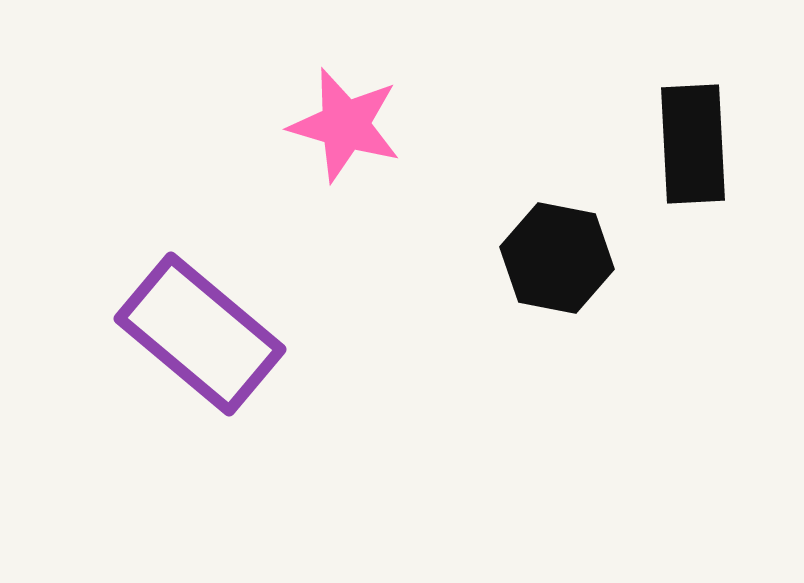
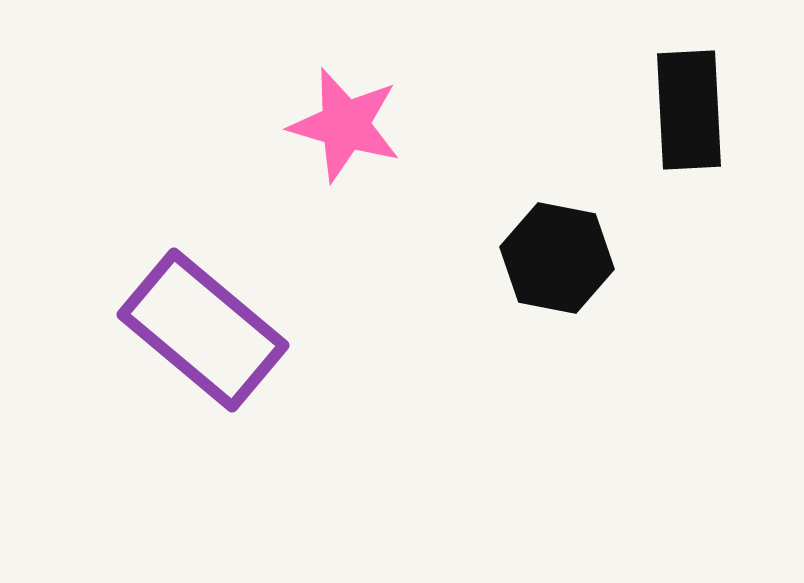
black rectangle: moved 4 px left, 34 px up
purple rectangle: moved 3 px right, 4 px up
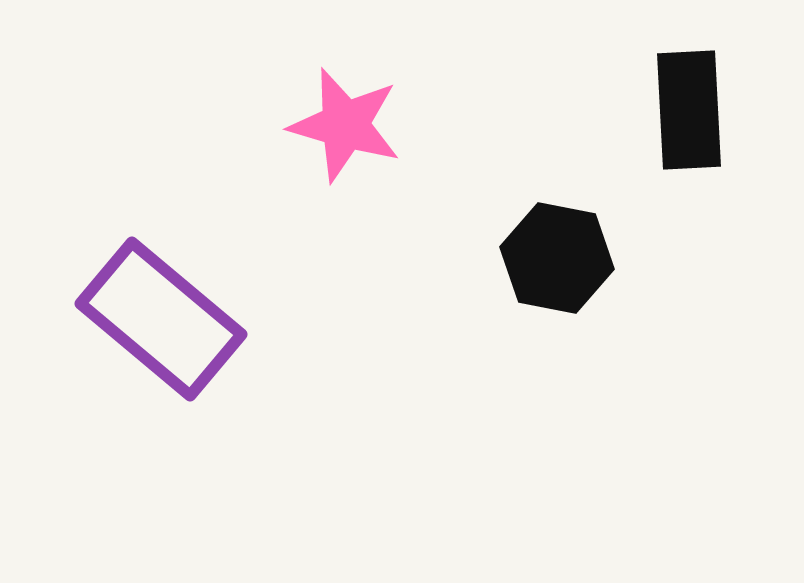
purple rectangle: moved 42 px left, 11 px up
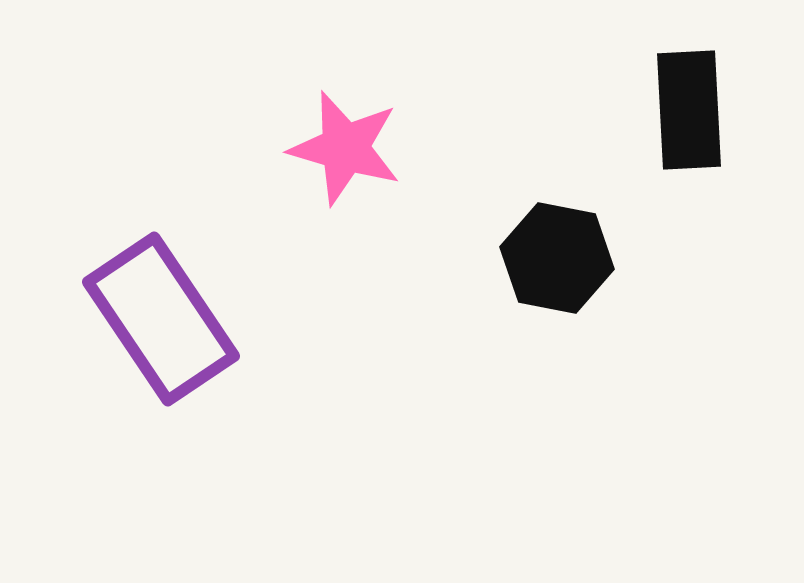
pink star: moved 23 px down
purple rectangle: rotated 16 degrees clockwise
